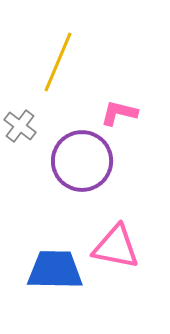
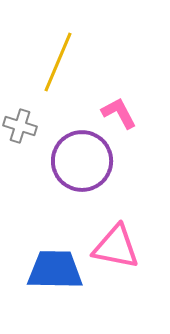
pink L-shape: rotated 48 degrees clockwise
gray cross: rotated 20 degrees counterclockwise
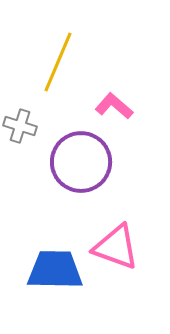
pink L-shape: moved 5 px left, 7 px up; rotated 21 degrees counterclockwise
purple circle: moved 1 px left, 1 px down
pink triangle: rotated 9 degrees clockwise
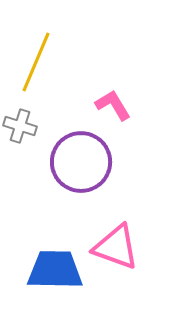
yellow line: moved 22 px left
pink L-shape: moved 1 px left, 1 px up; rotated 18 degrees clockwise
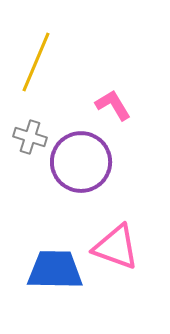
gray cross: moved 10 px right, 11 px down
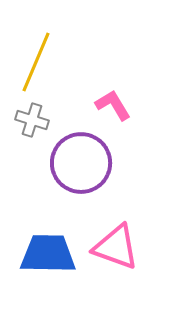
gray cross: moved 2 px right, 17 px up
purple circle: moved 1 px down
blue trapezoid: moved 7 px left, 16 px up
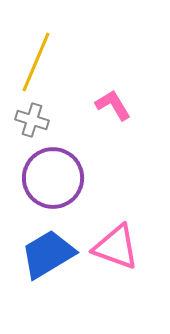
purple circle: moved 28 px left, 15 px down
blue trapezoid: rotated 32 degrees counterclockwise
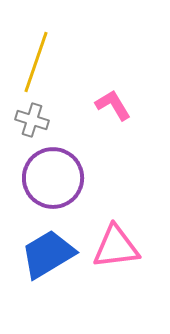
yellow line: rotated 4 degrees counterclockwise
pink triangle: rotated 27 degrees counterclockwise
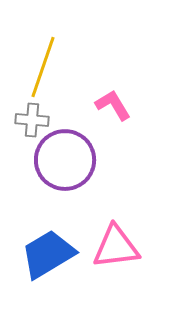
yellow line: moved 7 px right, 5 px down
gray cross: rotated 12 degrees counterclockwise
purple circle: moved 12 px right, 18 px up
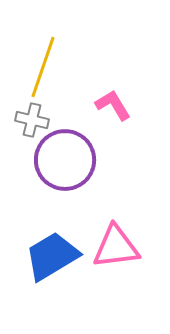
gray cross: rotated 8 degrees clockwise
blue trapezoid: moved 4 px right, 2 px down
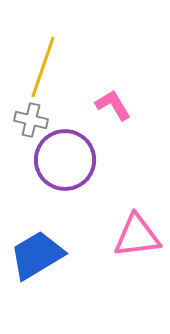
gray cross: moved 1 px left
pink triangle: moved 21 px right, 11 px up
blue trapezoid: moved 15 px left, 1 px up
